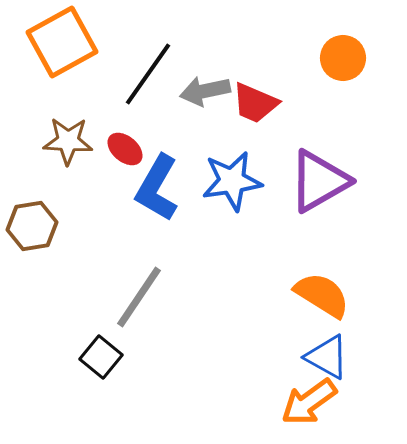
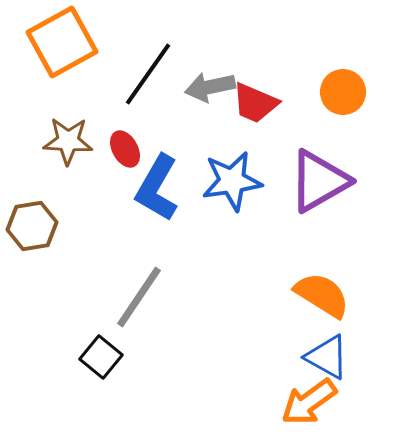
orange circle: moved 34 px down
gray arrow: moved 5 px right, 4 px up
red ellipse: rotated 21 degrees clockwise
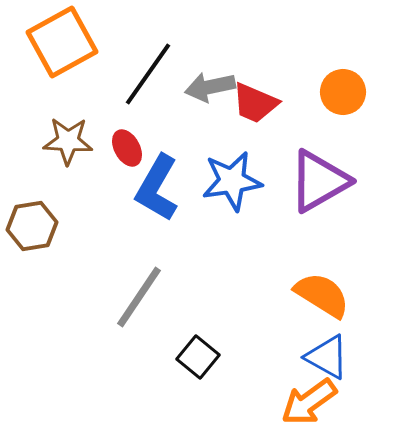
red ellipse: moved 2 px right, 1 px up
black square: moved 97 px right
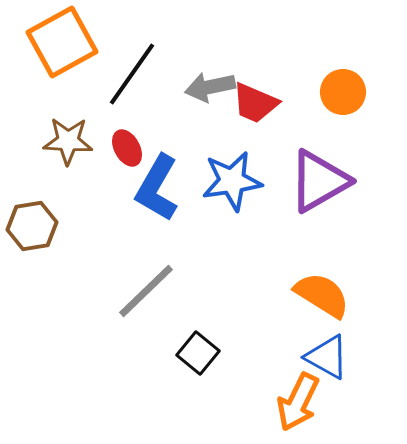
black line: moved 16 px left
gray line: moved 7 px right, 6 px up; rotated 12 degrees clockwise
black square: moved 4 px up
orange arrow: moved 11 px left; rotated 28 degrees counterclockwise
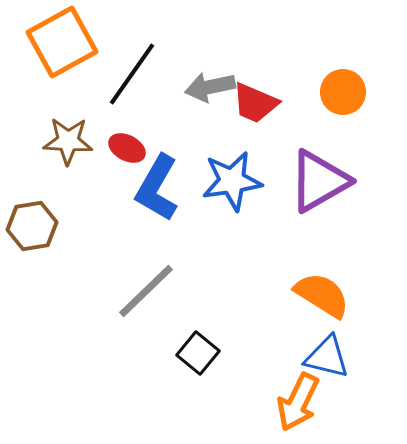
red ellipse: rotated 33 degrees counterclockwise
blue triangle: rotated 15 degrees counterclockwise
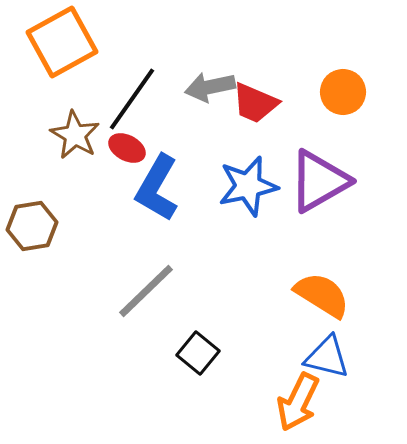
black line: moved 25 px down
brown star: moved 7 px right, 6 px up; rotated 27 degrees clockwise
blue star: moved 16 px right, 5 px down; rotated 4 degrees counterclockwise
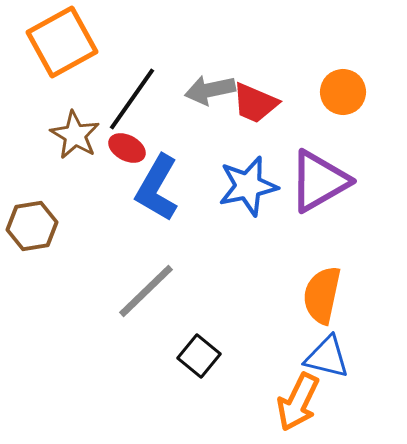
gray arrow: moved 3 px down
orange semicircle: rotated 110 degrees counterclockwise
black square: moved 1 px right, 3 px down
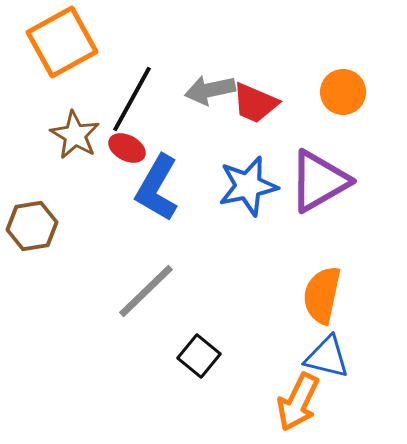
black line: rotated 6 degrees counterclockwise
